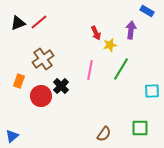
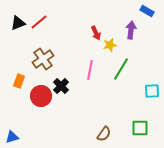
blue triangle: moved 1 px down; rotated 24 degrees clockwise
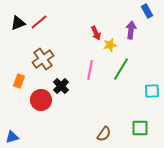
blue rectangle: rotated 32 degrees clockwise
red circle: moved 4 px down
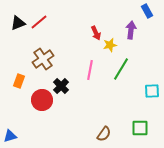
red circle: moved 1 px right
blue triangle: moved 2 px left, 1 px up
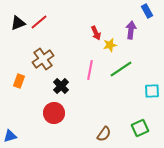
green line: rotated 25 degrees clockwise
red circle: moved 12 px right, 13 px down
green square: rotated 24 degrees counterclockwise
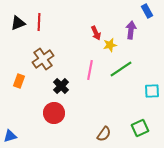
red line: rotated 48 degrees counterclockwise
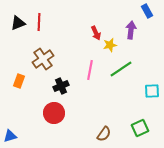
black cross: rotated 21 degrees clockwise
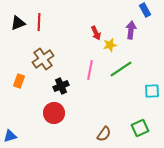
blue rectangle: moved 2 px left, 1 px up
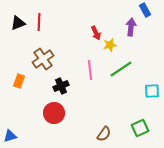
purple arrow: moved 3 px up
pink line: rotated 18 degrees counterclockwise
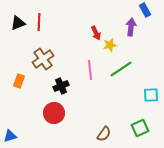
cyan square: moved 1 px left, 4 px down
